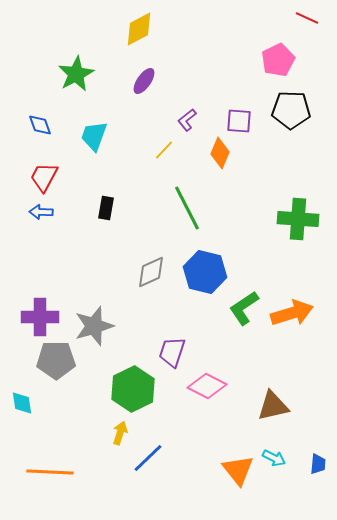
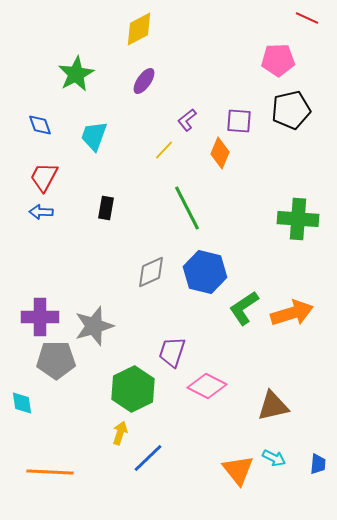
pink pentagon: rotated 24 degrees clockwise
black pentagon: rotated 15 degrees counterclockwise
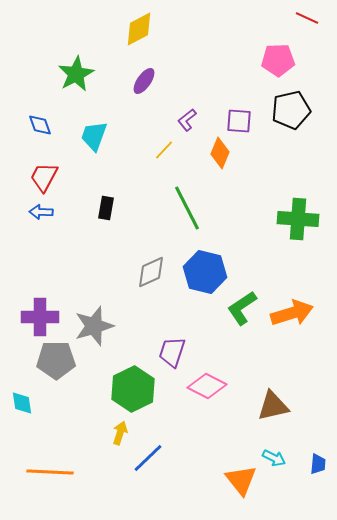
green L-shape: moved 2 px left
orange triangle: moved 3 px right, 10 px down
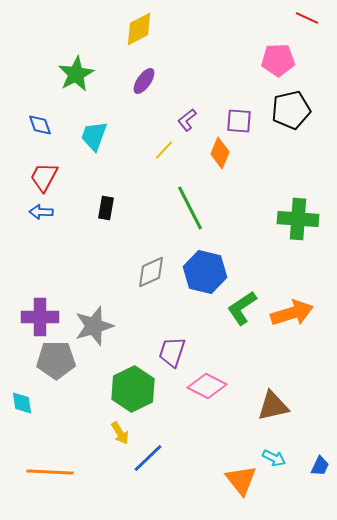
green line: moved 3 px right
yellow arrow: rotated 130 degrees clockwise
blue trapezoid: moved 2 px right, 2 px down; rotated 20 degrees clockwise
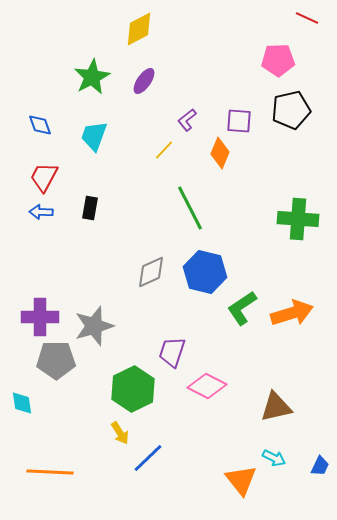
green star: moved 16 px right, 3 px down
black rectangle: moved 16 px left
brown triangle: moved 3 px right, 1 px down
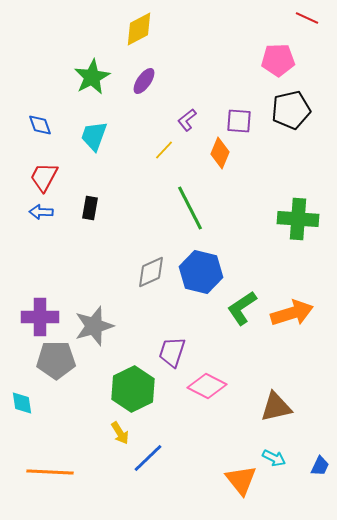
blue hexagon: moved 4 px left
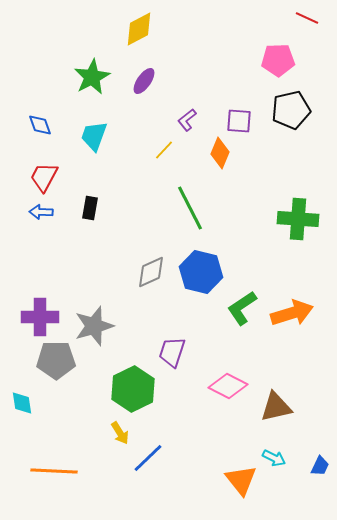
pink diamond: moved 21 px right
orange line: moved 4 px right, 1 px up
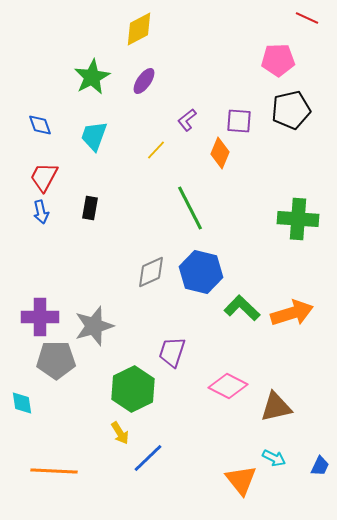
yellow line: moved 8 px left
blue arrow: rotated 105 degrees counterclockwise
green L-shape: rotated 78 degrees clockwise
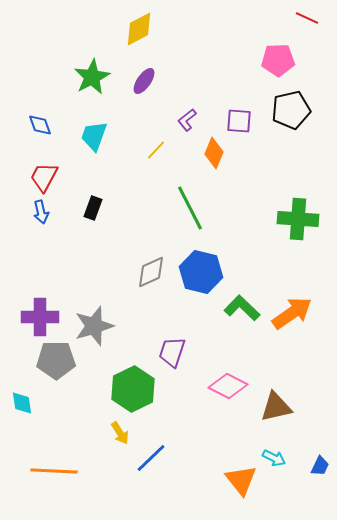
orange diamond: moved 6 px left
black rectangle: moved 3 px right; rotated 10 degrees clockwise
orange arrow: rotated 18 degrees counterclockwise
blue line: moved 3 px right
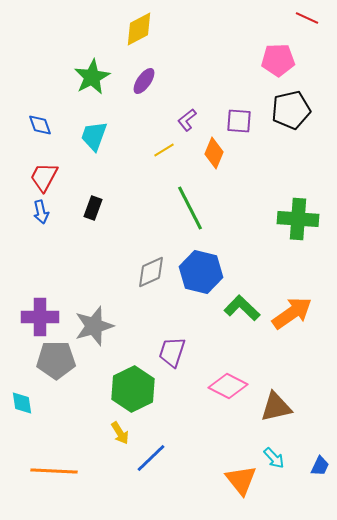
yellow line: moved 8 px right; rotated 15 degrees clockwise
cyan arrow: rotated 20 degrees clockwise
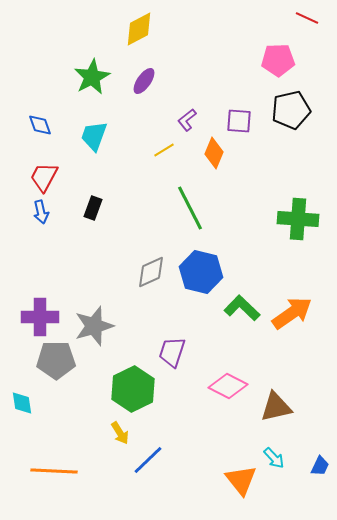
blue line: moved 3 px left, 2 px down
